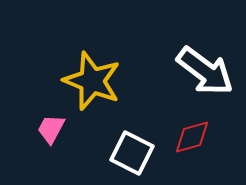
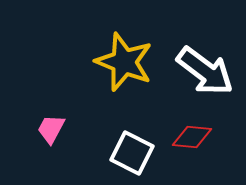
yellow star: moved 32 px right, 19 px up
red diamond: rotated 21 degrees clockwise
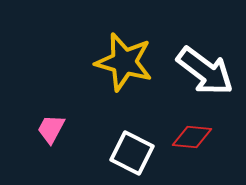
yellow star: rotated 6 degrees counterclockwise
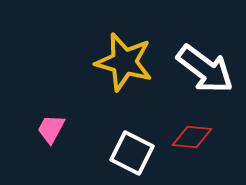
white arrow: moved 2 px up
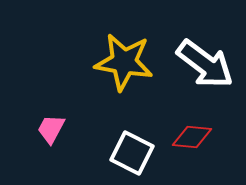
yellow star: rotated 6 degrees counterclockwise
white arrow: moved 5 px up
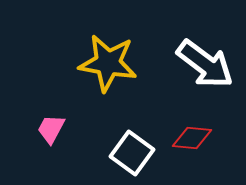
yellow star: moved 16 px left, 1 px down
red diamond: moved 1 px down
white square: rotated 9 degrees clockwise
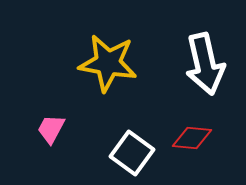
white arrow: rotated 40 degrees clockwise
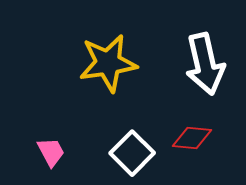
yellow star: rotated 18 degrees counterclockwise
pink trapezoid: moved 23 px down; rotated 124 degrees clockwise
white square: rotated 9 degrees clockwise
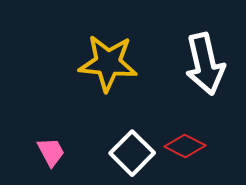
yellow star: rotated 14 degrees clockwise
red diamond: moved 7 px left, 8 px down; rotated 21 degrees clockwise
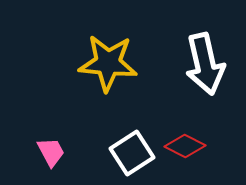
white square: rotated 12 degrees clockwise
